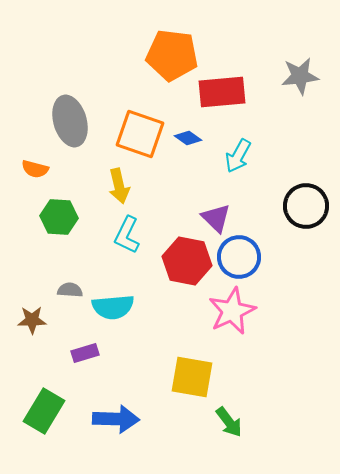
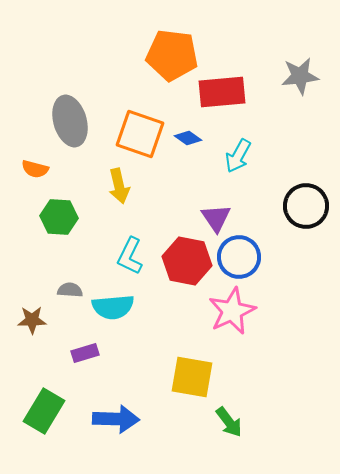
purple triangle: rotated 12 degrees clockwise
cyan L-shape: moved 3 px right, 21 px down
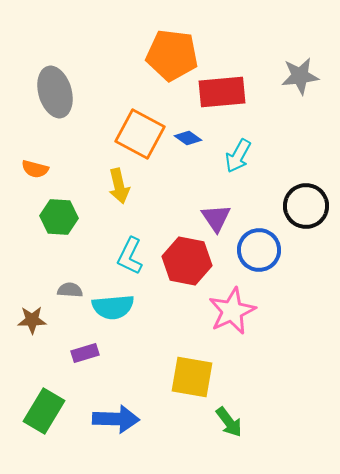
gray ellipse: moved 15 px left, 29 px up
orange square: rotated 9 degrees clockwise
blue circle: moved 20 px right, 7 px up
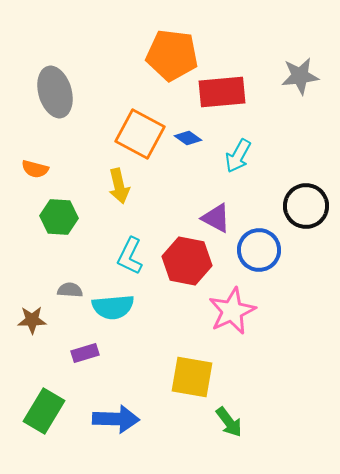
purple triangle: rotated 28 degrees counterclockwise
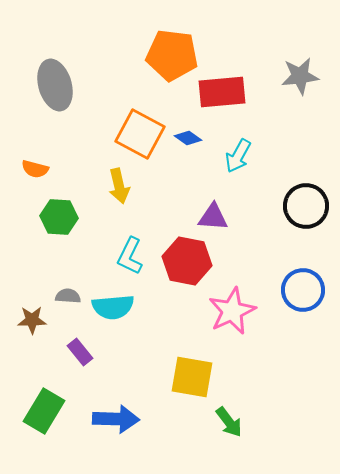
gray ellipse: moved 7 px up
purple triangle: moved 3 px left, 1 px up; rotated 24 degrees counterclockwise
blue circle: moved 44 px right, 40 px down
gray semicircle: moved 2 px left, 6 px down
purple rectangle: moved 5 px left, 1 px up; rotated 68 degrees clockwise
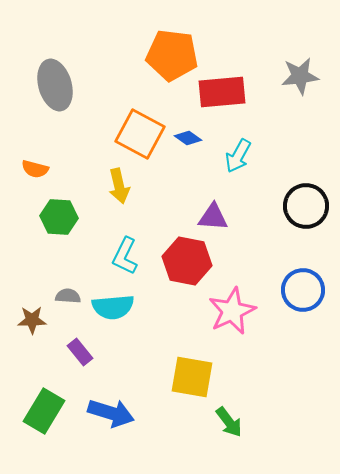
cyan L-shape: moved 5 px left
blue arrow: moved 5 px left, 6 px up; rotated 15 degrees clockwise
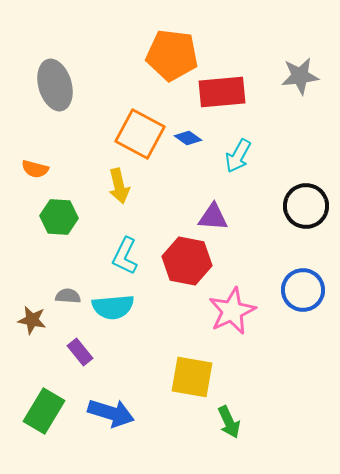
brown star: rotated 12 degrees clockwise
green arrow: rotated 12 degrees clockwise
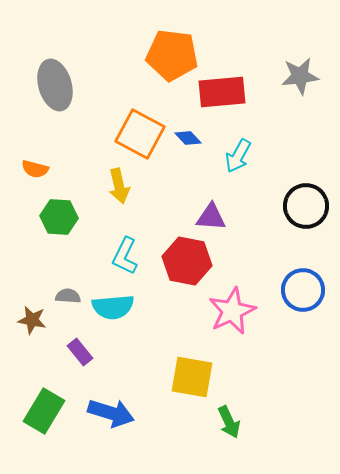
blue diamond: rotated 12 degrees clockwise
purple triangle: moved 2 px left
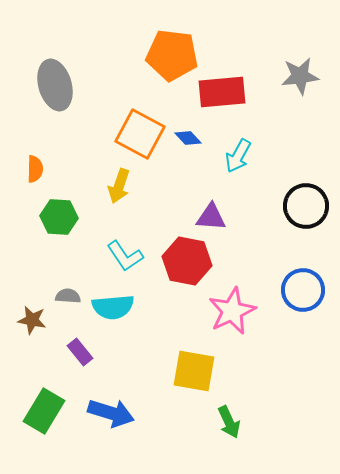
orange semicircle: rotated 104 degrees counterclockwise
yellow arrow: rotated 32 degrees clockwise
cyan L-shape: rotated 60 degrees counterclockwise
yellow square: moved 2 px right, 6 px up
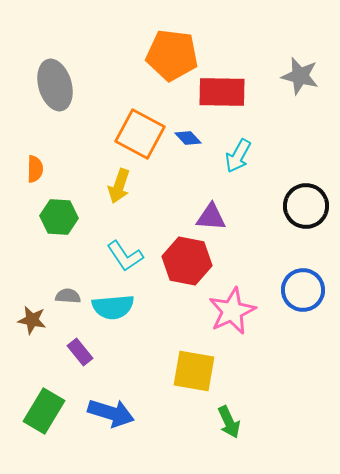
gray star: rotated 21 degrees clockwise
red rectangle: rotated 6 degrees clockwise
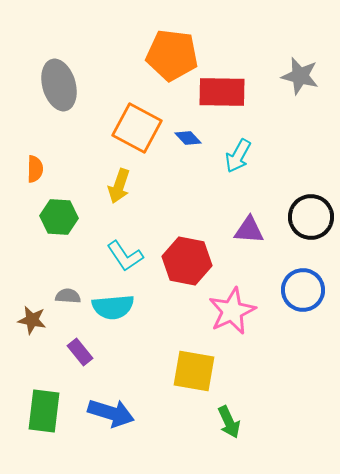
gray ellipse: moved 4 px right
orange square: moved 3 px left, 6 px up
black circle: moved 5 px right, 11 px down
purple triangle: moved 38 px right, 13 px down
green rectangle: rotated 24 degrees counterclockwise
